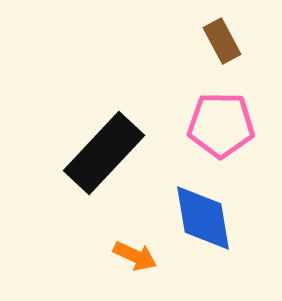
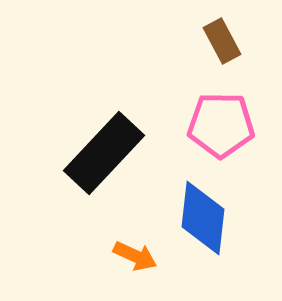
blue diamond: rotated 16 degrees clockwise
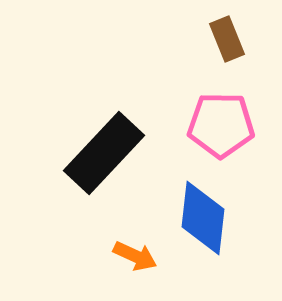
brown rectangle: moved 5 px right, 2 px up; rotated 6 degrees clockwise
